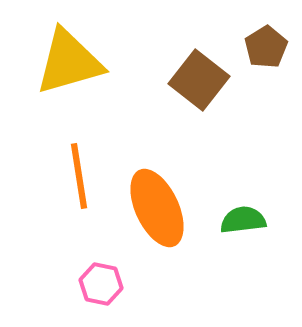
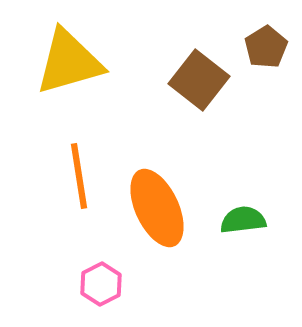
pink hexagon: rotated 21 degrees clockwise
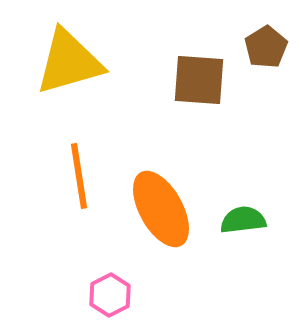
brown square: rotated 34 degrees counterclockwise
orange ellipse: moved 4 px right, 1 px down; rotated 4 degrees counterclockwise
pink hexagon: moved 9 px right, 11 px down
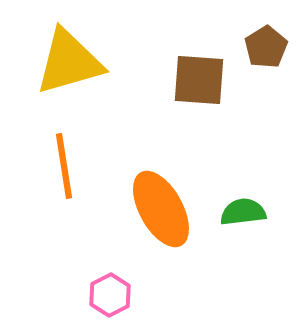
orange line: moved 15 px left, 10 px up
green semicircle: moved 8 px up
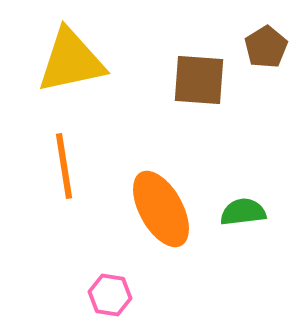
yellow triangle: moved 2 px right, 1 px up; rotated 4 degrees clockwise
pink hexagon: rotated 24 degrees counterclockwise
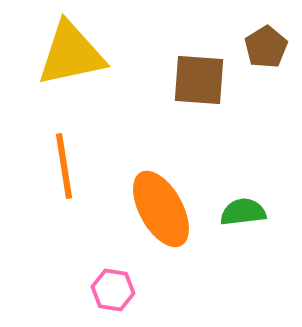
yellow triangle: moved 7 px up
pink hexagon: moved 3 px right, 5 px up
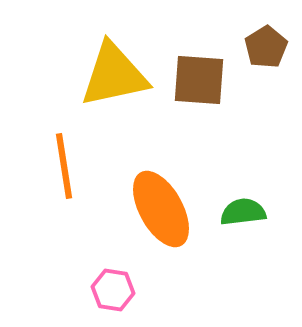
yellow triangle: moved 43 px right, 21 px down
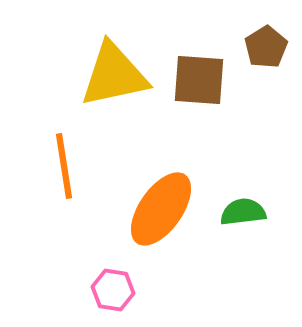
orange ellipse: rotated 64 degrees clockwise
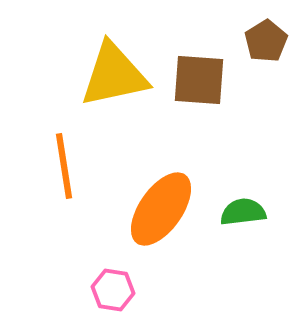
brown pentagon: moved 6 px up
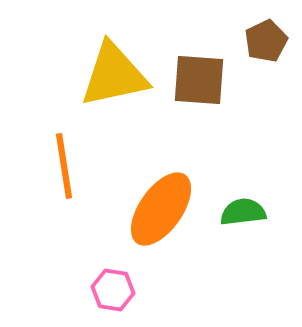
brown pentagon: rotated 6 degrees clockwise
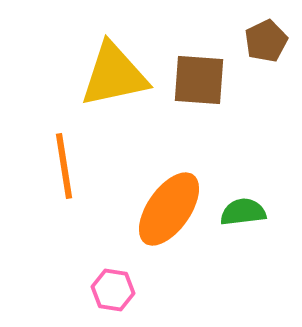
orange ellipse: moved 8 px right
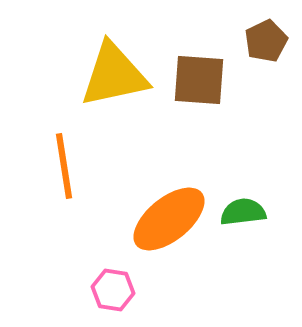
orange ellipse: moved 10 px down; rotated 16 degrees clockwise
